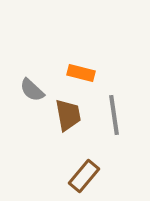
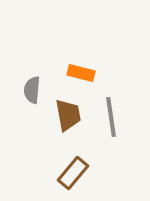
gray semicircle: rotated 52 degrees clockwise
gray line: moved 3 px left, 2 px down
brown rectangle: moved 11 px left, 3 px up
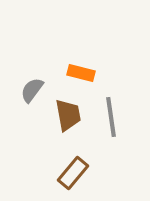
gray semicircle: rotated 32 degrees clockwise
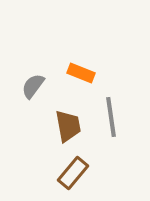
orange rectangle: rotated 8 degrees clockwise
gray semicircle: moved 1 px right, 4 px up
brown trapezoid: moved 11 px down
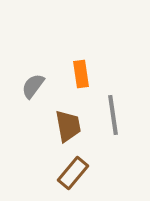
orange rectangle: moved 1 px down; rotated 60 degrees clockwise
gray line: moved 2 px right, 2 px up
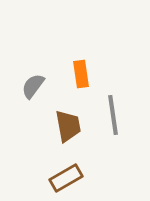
brown rectangle: moved 7 px left, 5 px down; rotated 20 degrees clockwise
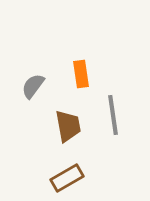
brown rectangle: moved 1 px right
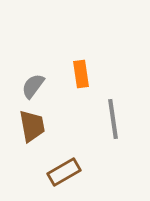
gray line: moved 4 px down
brown trapezoid: moved 36 px left
brown rectangle: moved 3 px left, 6 px up
